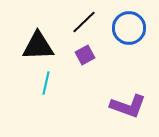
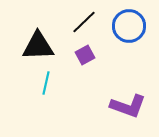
blue circle: moved 2 px up
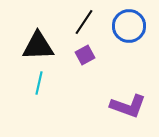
black line: rotated 12 degrees counterclockwise
cyan line: moved 7 px left
